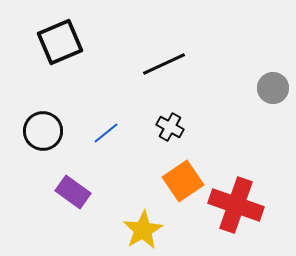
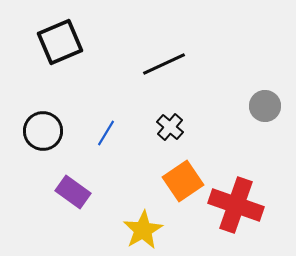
gray circle: moved 8 px left, 18 px down
black cross: rotated 12 degrees clockwise
blue line: rotated 20 degrees counterclockwise
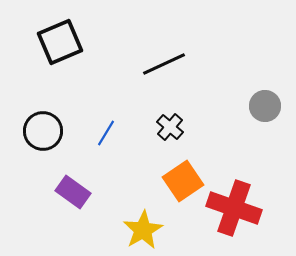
red cross: moved 2 px left, 3 px down
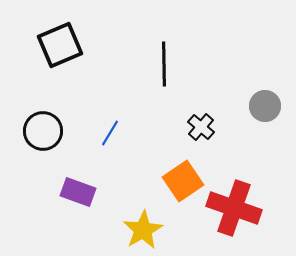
black square: moved 3 px down
black line: rotated 66 degrees counterclockwise
black cross: moved 31 px right
blue line: moved 4 px right
purple rectangle: moved 5 px right; rotated 16 degrees counterclockwise
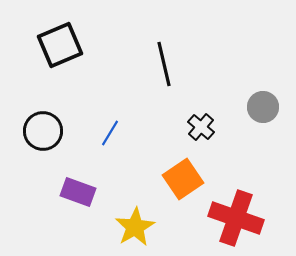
black line: rotated 12 degrees counterclockwise
gray circle: moved 2 px left, 1 px down
orange square: moved 2 px up
red cross: moved 2 px right, 10 px down
yellow star: moved 8 px left, 3 px up
